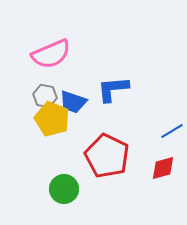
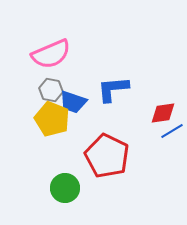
gray hexagon: moved 6 px right, 6 px up
red diamond: moved 55 px up; rotated 8 degrees clockwise
green circle: moved 1 px right, 1 px up
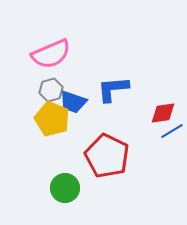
gray hexagon: rotated 25 degrees counterclockwise
